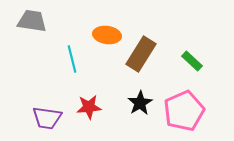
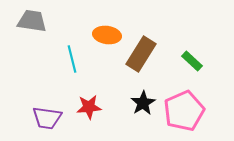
black star: moved 3 px right
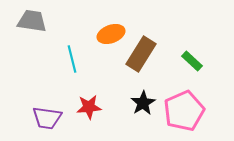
orange ellipse: moved 4 px right, 1 px up; rotated 28 degrees counterclockwise
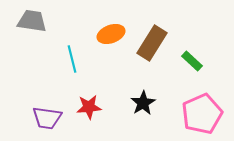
brown rectangle: moved 11 px right, 11 px up
pink pentagon: moved 18 px right, 3 px down
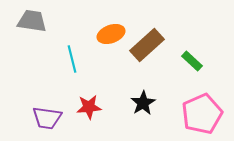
brown rectangle: moved 5 px left, 2 px down; rotated 16 degrees clockwise
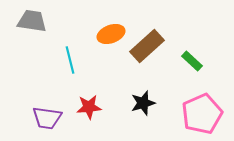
brown rectangle: moved 1 px down
cyan line: moved 2 px left, 1 px down
black star: rotated 15 degrees clockwise
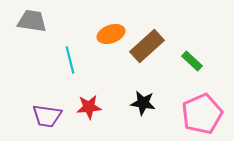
black star: rotated 25 degrees clockwise
purple trapezoid: moved 2 px up
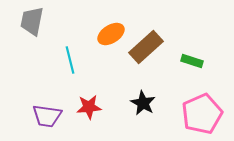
gray trapezoid: rotated 88 degrees counterclockwise
orange ellipse: rotated 12 degrees counterclockwise
brown rectangle: moved 1 px left, 1 px down
green rectangle: rotated 25 degrees counterclockwise
black star: rotated 20 degrees clockwise
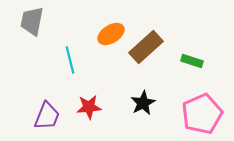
black star: rotated 15 degrees clockwise
purple trapezoid: rotated 76 degrees counterclockwise
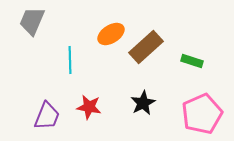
gray trapezoid: rotated 12 degrees clockwise
cyan line: rotated 12 degrees clockwise
red star: rotated 15 degrees clockwise
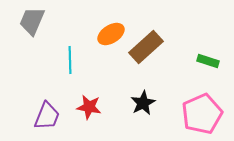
green rectangle: moved 16 px right
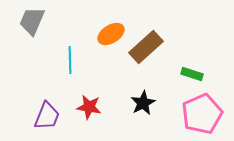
green rectangle: moved 16 px left, 13 px down
